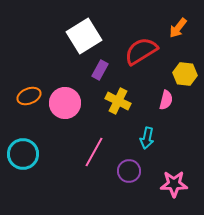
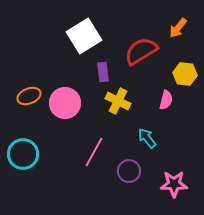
purple rectangle: moved 3 px right, 2 px down; rotated 36 degrees counterclockwise
cyan arrow: rotated 130 degrees clockwise
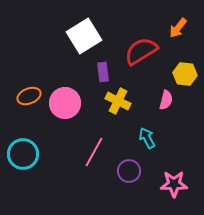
cyan arrow: rotated 10 degrees clockwise
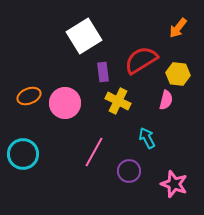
red semicircle: moved 9 px down
yellow hexagon: moved 7 px left
pink star: rotated 20 degrees clockwise
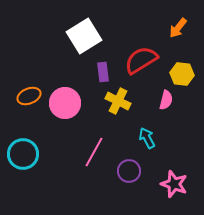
yellow hexagon: moved 4 px right
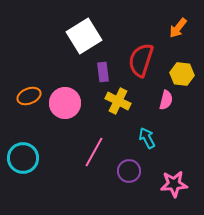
red semicircle: rotated 40 degrees counterclockwise
cyan circle: moved 4 px down
pink star: rotated 24 degrees counterclockwise
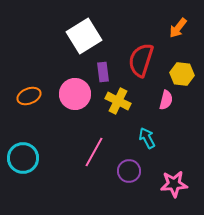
pink circle: moved 10 px right, 9 px up
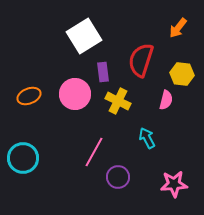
purple circle: moved 11 px left, 6 px down
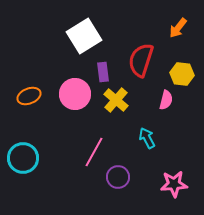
yellow cross: moved 2 px left, 1 px up; rotated 15 degrees clockwise
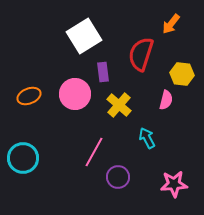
orange arrow: moved 7 px left, 4 px up
red semicircle: moved 6 px up
yellow cross: moved 3 px right, 5 px down
